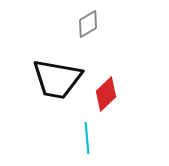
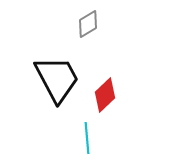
black trapezoid: rotated 128 degrees counterclockwise
red diamond: moved 1 px left, 1 px down
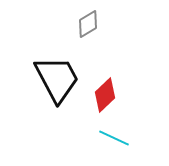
cyan line: moved 27 px right; rotated 60 degrees counterclockwise
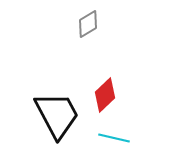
black trapezoid: moved 36 px down
cyan line: rotated 12 degrees counterclockwise
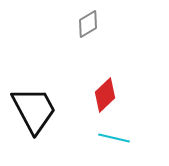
black trapezoid: moved 23 px left, 5 px up
